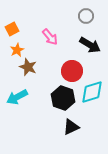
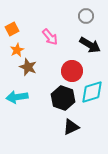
cyan arrow: rotated 20 degrees clockwise
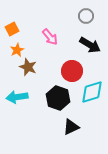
black hexagon: moved 5 px left
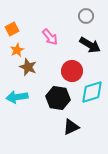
black hexagon: rotated 10 degrees counterclockwise
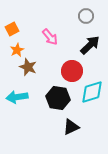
black arrow: rotated 75 degrees counterclockwise
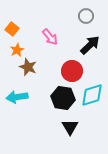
orange square: rotated 24 degrees counterclockwise
cyan diamond: moved 3 px down
black hexagon: moved 5 px right
black triangle: moved 1 px left; rotated 36 degrees counterclockwise
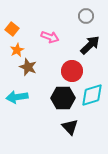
pink arrow: rotated 30 degrees counterclockwise
black hexagon: rotated 10 degrees counterclockwise
black triangle: rotated 12 degrees counterclockwise
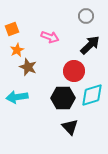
orange square: rotated 32 degrees clockwise
red circle: moved 2 px right
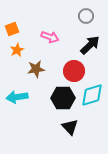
brown star: moved 8 px right, 2 px down; rotated 30 degrees counterclockwise
